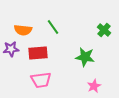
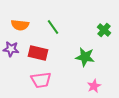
orange semicircle: moved 3 px left, 5 px up
purple star: rotated 14 degrees clockwise
red rectangle: rotated 18 degrees clockwise
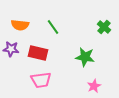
green cross: moved 3 px up
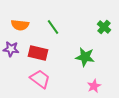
pink trapezoid: moved 1 px left, 1 px up; rotated 135 degrees counterclockwise
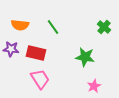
red rectangle: moved 2 px left
pink trapezoid: rotated 20 degrees clockwise
